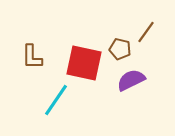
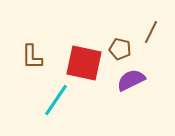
brown line: moved 5 px right; rotated 10 degrees counterclockwise
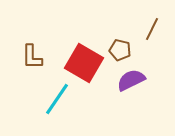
brown line: moved 1 px right, 3 px up
brown pentagon: moved 1 px down
red square: rotated 18 degrees clockwise
cyan line: moved 1 px right, 1 px up
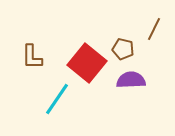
brown line: moved 2 px right
brown pentagon: moved 3 px right, 1 px up
red square: moved 3 px right; rotated 9 degrees clockwise
purple semicircle: rotated 24 degrees clockwise
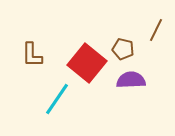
brown line: moved 2 px right, 1 px down
brown L-shape: moved 2 px up
